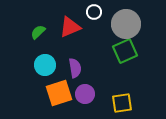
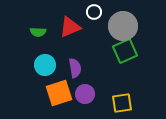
gray circle: moved 3 px left, 2 px down
green semicircle: rotated 133 degrees counterclockwise
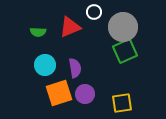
gray circle: moved 1 px down
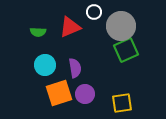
gray circle: moved 2 px left, 1 px up
green square: moved 1 px right, 1 px up
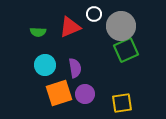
white circle: moved 2 px down
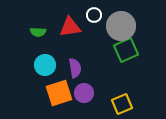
white circle: moved 1 px down
red triangle: rotated 15 degrees clockwise
purple circle: moved 1 px left, 1 px up
yellow square: moved 1 px down; rotated 15 degrees counterclockwise
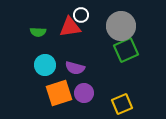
white circle: moved 13 px left
purple semicircle: rotated 114 degrees clockwise
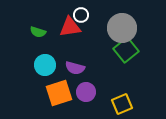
gray circle: moved 1 px right, 2 px down
green semicircle: rotated 14 degrees clockwise
green square: rotated 15 degrees counterclockwise
purple circle: moved 2 px right, 1 px up
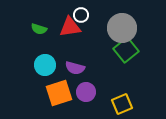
green semicircle: moved 1 px right, 3 px up
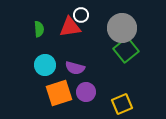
green semicircle: rotated 112 degrees counterclockwise
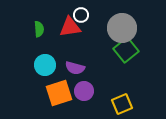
purple circle: moved 2 px left, 1 px up
